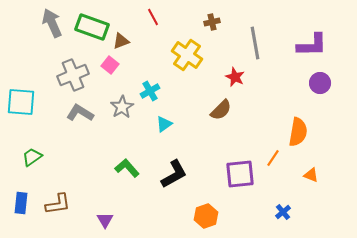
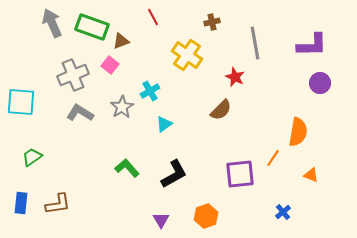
purple triangle: moved 56 px right
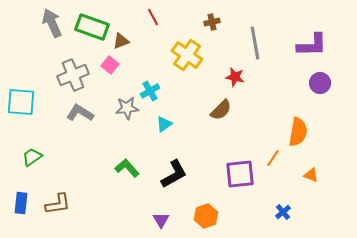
red star: rotated 12 degrees counterclockwise
gray star: moved 5 px right, 1 px down; rotated 25 degrees clockwise
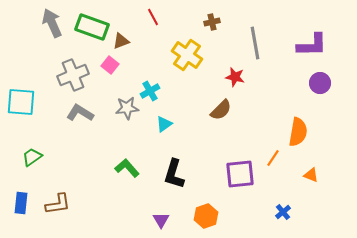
black L-shape: rotated 136 degrees clockwise
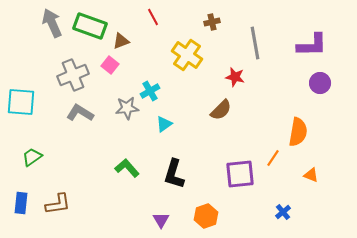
green rectangle: moved 2 px left, 1 px up
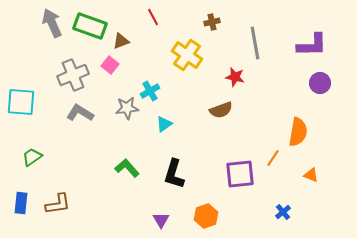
brown semicircle: rotated 25 degrees clockwise
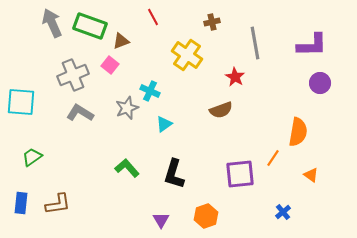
red star: rotated 18 degrees clockwise
cyan cross: rotated 36 degrees counterclockwise
gray star: rotated 15 degrees counterclockwise
orange triangle: rotated 14 degrees clockwise
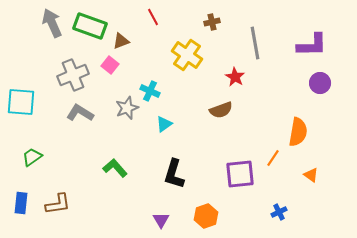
green L-shape: moved 12 px left
blue cross: moved 4 px left; rotated 14 degrees clockwise
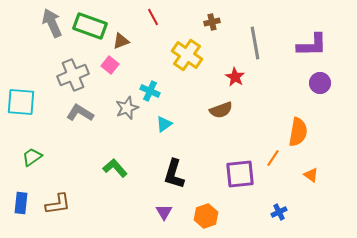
purple triangle: moved 3 px right, 8 px up
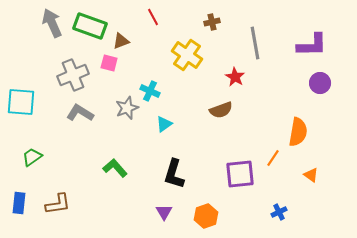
pink square: moved 1 px left, 2 px up; rotated 24 degrees counterclockwise
blue rectangle: moved 2 px left
